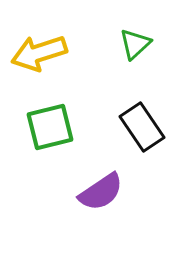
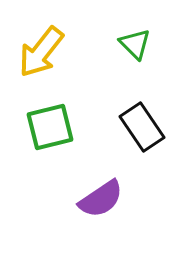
green triangle: rotated 32 degrees counterclockwise
yellow arrow: moved 2 px right, 1 px up; rotated 34 degrees counterclockwise
purple semicircle: moved 7 px down
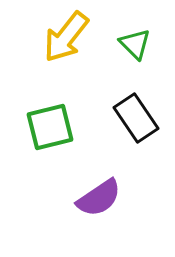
yellow arrow: moved 25 px right, 15 px up
black rectangle: moved 6 px left, 9 px up
purple semicircle: moved 2 px left, 1 px up
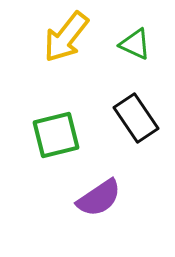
green triangle: rotated 20 degrees counterclockwise
green square: moved 6 px right, 8 px down
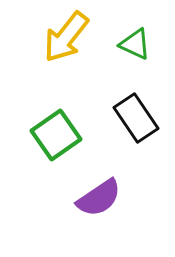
green square: rotated 21 degrees counterclockwise
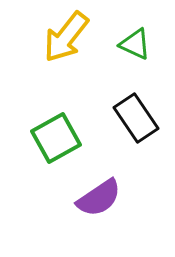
green square: moved 3 px down; rotated 6 degrees clockwise
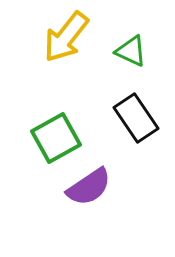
green triangle: moved 4 px left, 7 px down
purple semicircle: moved 10 px left, 11 px up
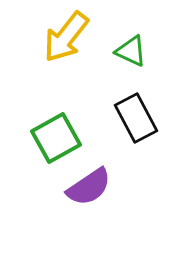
black rectangle: rotated 6 degrees clockwise
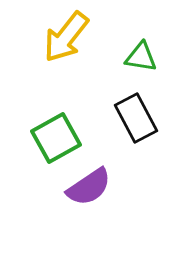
green triangle: moved 10 px right, 6 px down; rotated 16 degrees counterclockwise
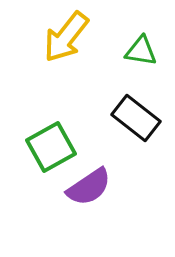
green triangle: moved 6 px up
black rectangle: rotated 24 degrees counterclockwise
green square: moved 5 px left, 9 px down
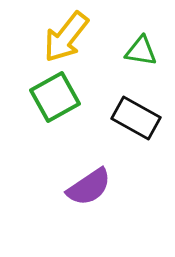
black rectangle: rotated 9 degrees counterclockwise
green square: moved 4 px right, 50 px up
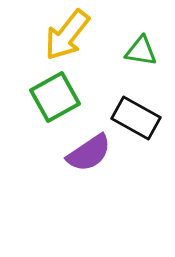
yellow arrow: moved 1 px right, 2 px up
purple semicircle: moved 34 px up
